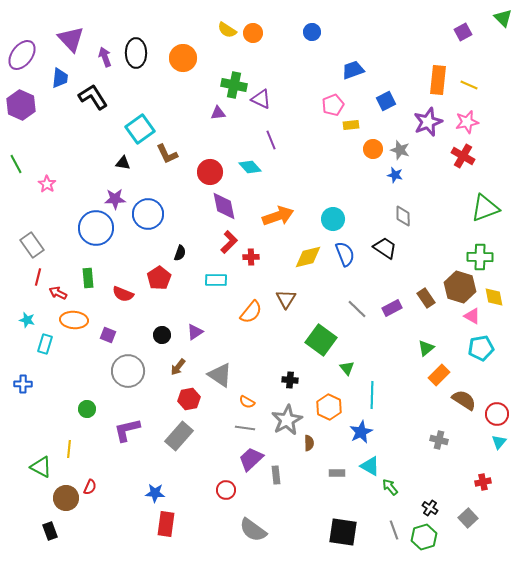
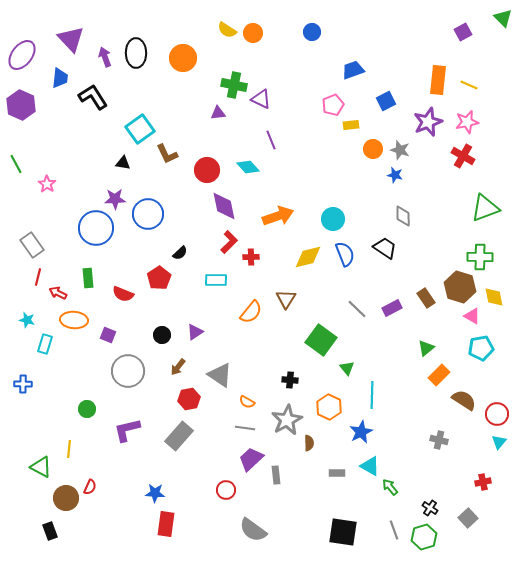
cyan diamond at (250, 167): moved 2 px left
red circle at (210, 172): moved 3 px left, 2 px up
black semicircle at (180, 253): rotated 28 degrees clockwise
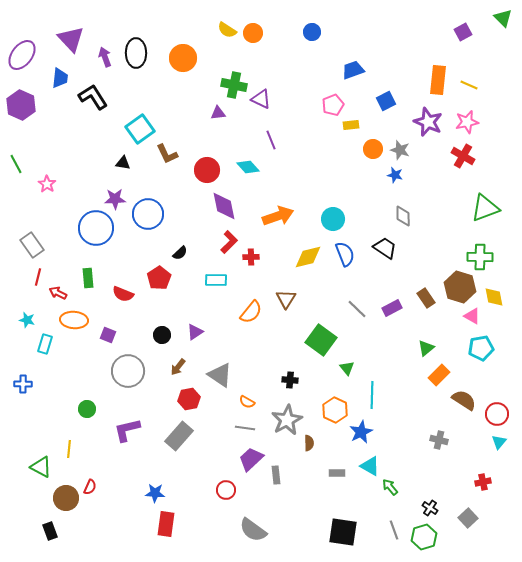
purple star at (428, 122): rotated 28 degrees counterclockwise
orange hexagon at (329, 407): moved 6 px right, 3 px down
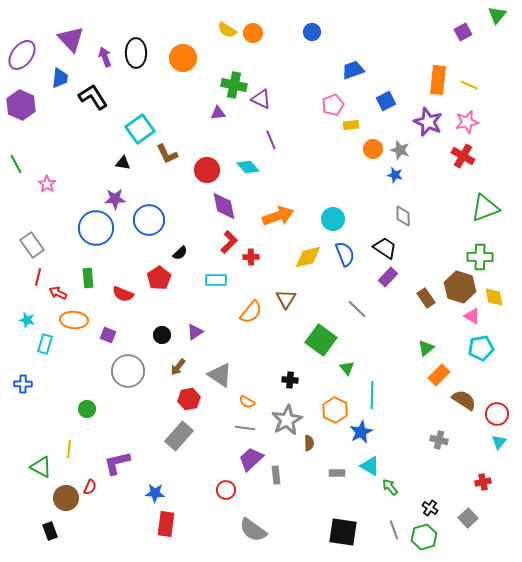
green triangle at (503, 18): moved 6 px left, 3 px up; rotated 24 degrees clockwise
blue circle at (148, 214): moved 1 px right, 6 px down
purple rectangle at (392, 308): moved 4 px left, 31 px up; rotated 18 degrees counterclockwise
purple L-shape at (127, 430): moved 10 px left, 33 px down
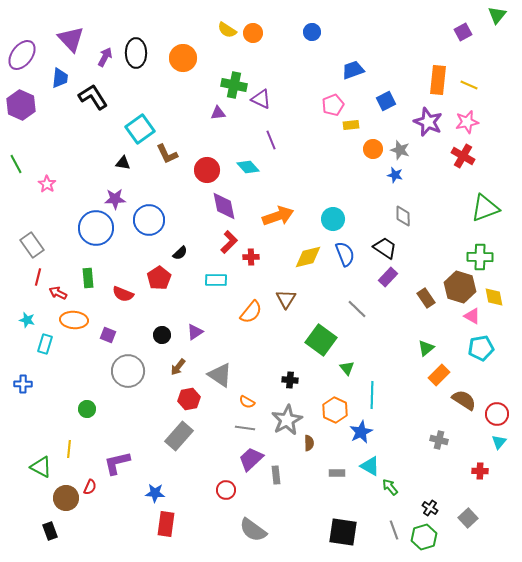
purple arrow at (105, 57): rotated 48 degrees clockwise
red cross at (483, 482): moved 3 px left, 11 px up; rotated 14 degrees clockwise
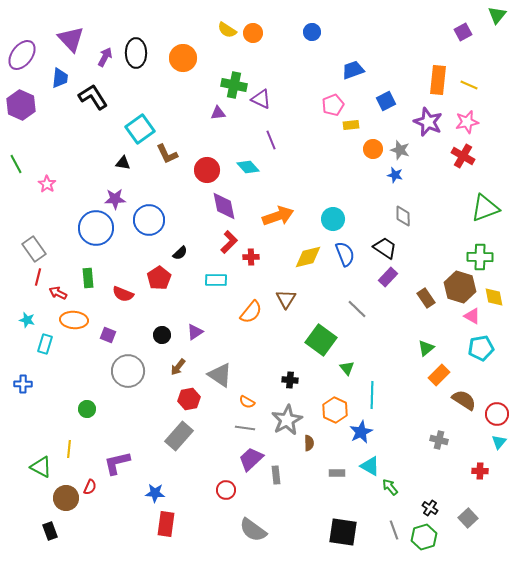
gray rectangle at (32, 245): moved 2 px right, 4 px down
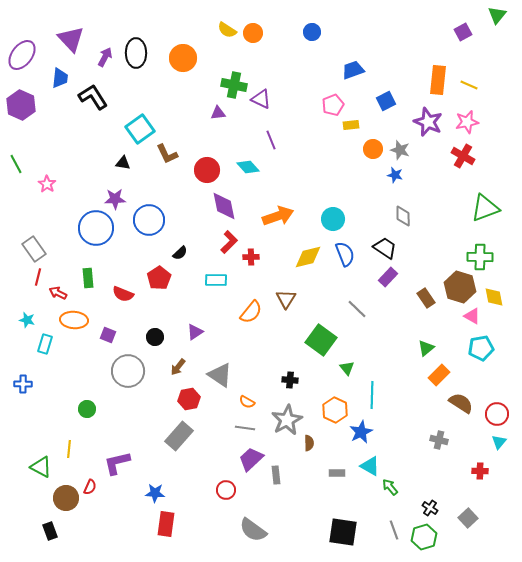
black circle at (162, 335): moved 7 px left, 2 px down
brown semicircle at (464, 400): moved 3 px left, 3 px down
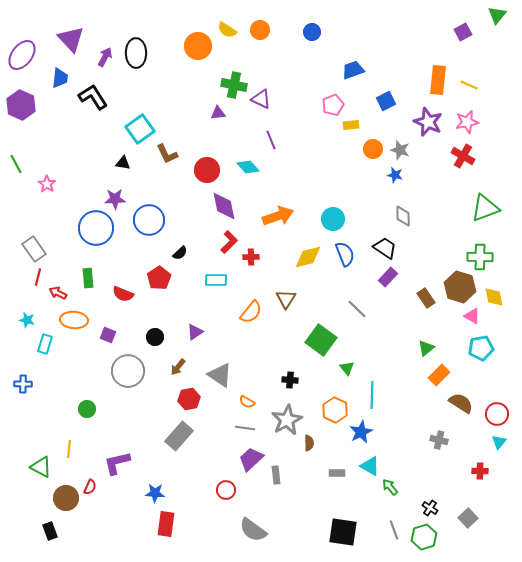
orange circle at (253, 33): moved 7 px right, 3 px up
orange circle at (183, 58): moved 15 px right, 12 px up
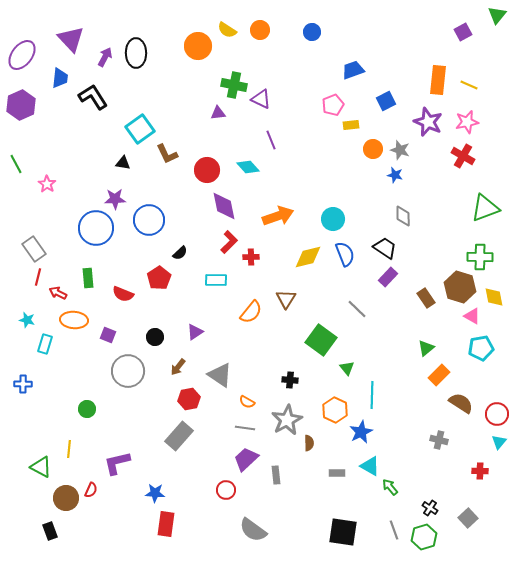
purple hexagon at (21, 105): rotated 12 degrees clockwise
purple trapezoid at (251, 459): moved 5 px left
red semicircle at (90, 487): moved 1 px right, 3 px down
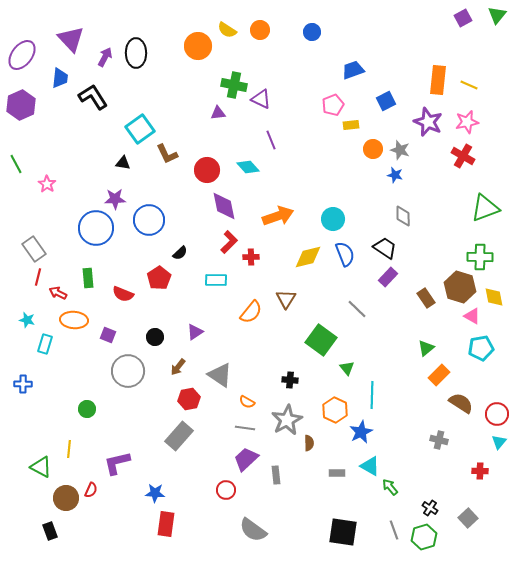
purple square at (463, 32): moved 14 px up
